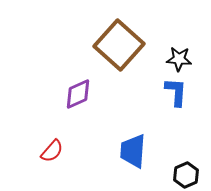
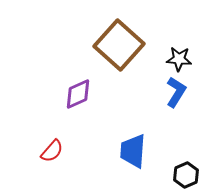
blue L-shape: rotated 28 degrees clockwise
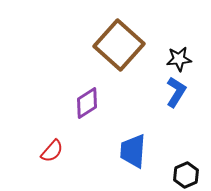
black star: rotated 10 degrees counterclockwise
purple diamond: moved 9 px right, 9 px down; rotated 8 degrees counterclockwise
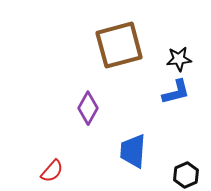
brown square: rotated 33 degrees clockwise
blue L-shape: rotated 44 degrees clockwise
purple diamond: moved 1 px right, 5 px down; rotated 28 degrees counterclockwise
red semicircle: moved 20 px down
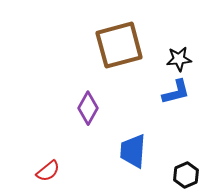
red semicircle: moved 4 px left; rotated 10 degrees clockwise
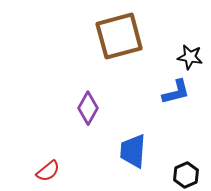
brown square: moved 9 px up
black star: moved 11 px right, 2 px up; rotated 15 degrees clockwise
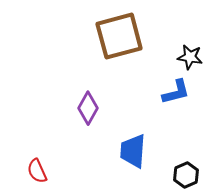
red semicircle: moved 11 px left; rotated 105 degrees clockwise
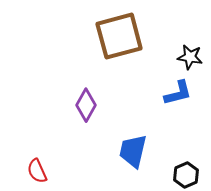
blue L-shape: moved 2 px right, 1 px down
purple diamond: moved 2 px left, 3 px up
blue trapezoid: rotated 9 degrees clockwise
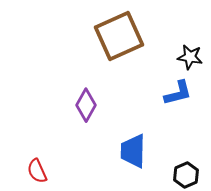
brown square: rotated 9 degrees counterclockwise
blue trapezoid: rotated 12 degrees counterclockwise
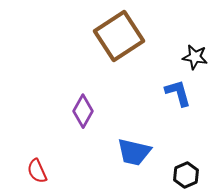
brown square: rotated 9 degrees counterclockwise
black star: moved 5 px right
blue L-shape: rotated 92 degrees counterclockwise
purple diamond: moved 3 px left, 6 px down
blue trapezoid: moved 1 px right, 1 px down; rotated 78 degrees counterclockwise
